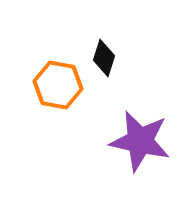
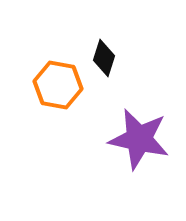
purple star: moved 1 px left, 2 px up
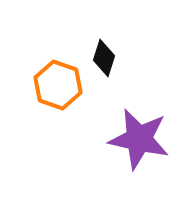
orange hexagon: rotated 9 degrees clockwise
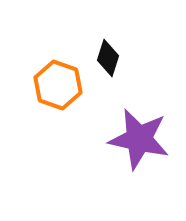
black diamond: moved 4 px right
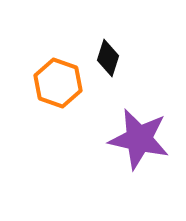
orange hexagon: moved 2 px up
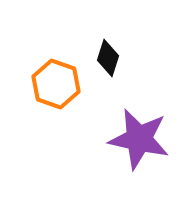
orange hexagon: moved 2 px left, 1 px down
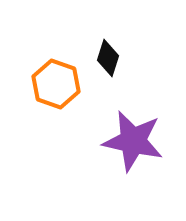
purple star: moved 6 px left, 2 px down
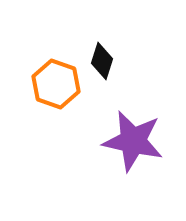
black diamond: moved 6 px left, 3 px down
